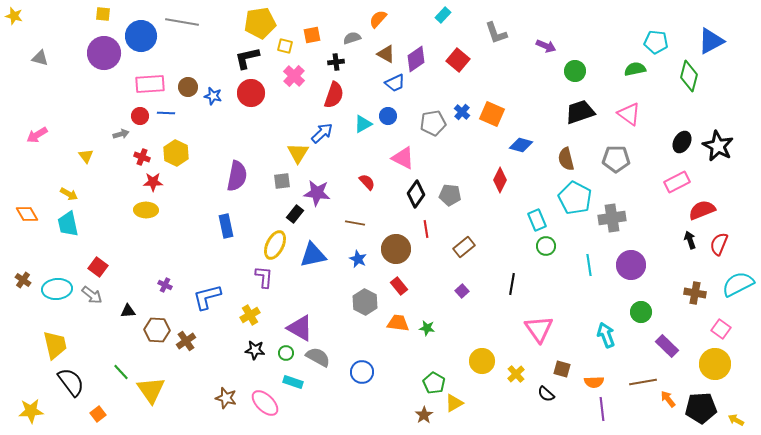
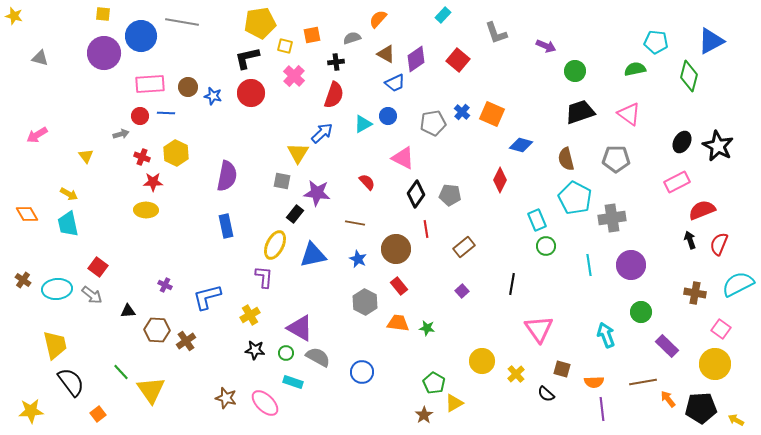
purple semicircle at (237, 176): moved 10 px left
gray square at (282, 181): rotated 18 degrees clockwise
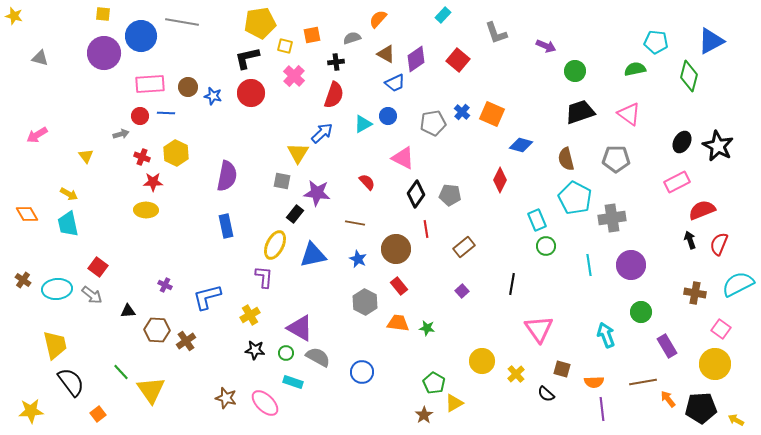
purple rectangle at (667, 346): rotated 15 degrees clockwise
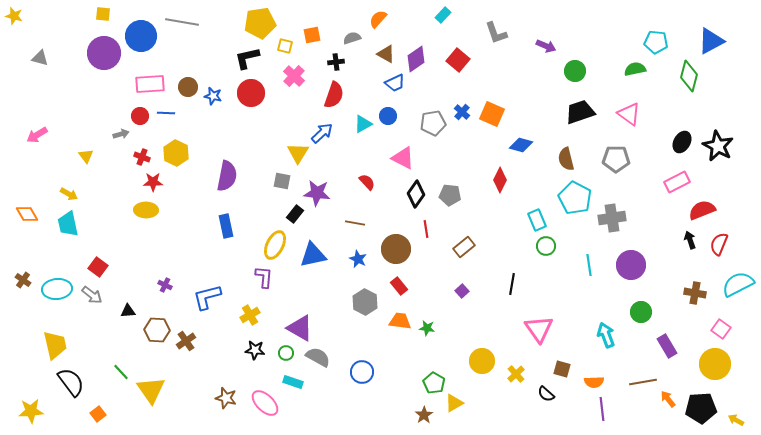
orange trapezoid at (398, 323): moved 2 px right, 2 px up
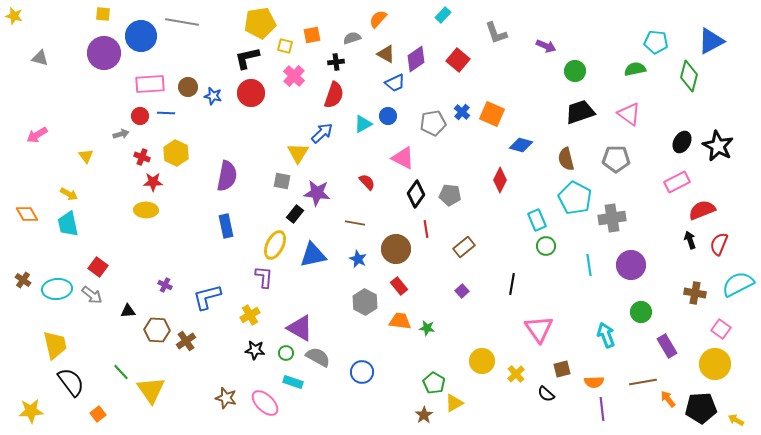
brown square at (562, 369): rotated 30 degrees counterclockwise
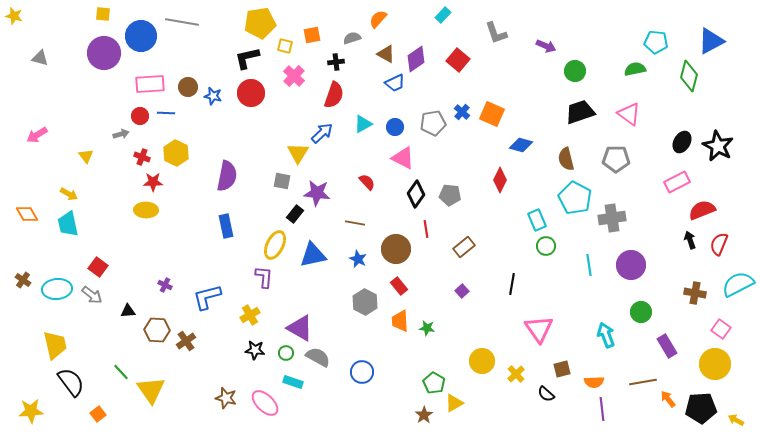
blue circle at (388, 116): moved 7 px right, 11 px down
orange trapezoid at (400, 321): rotated 100 degrees counterclockwise
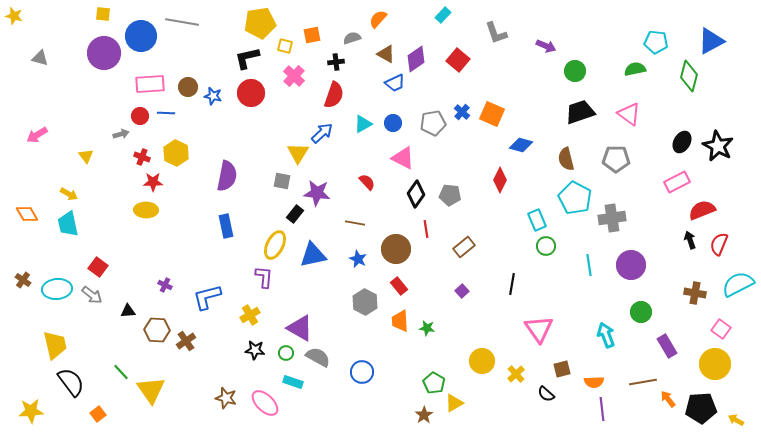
blue circle at (395, 127): moved 2 px left, 4 px up
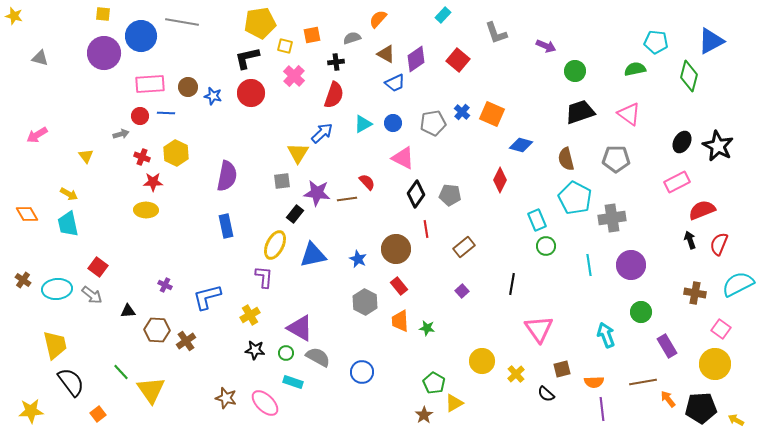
gray square at (282, 181): rotated 18 degrees counterclockwise
brown line at (355, 223): moved 8 px left, 24 px up; rotated 18 degrees counterclockwise
